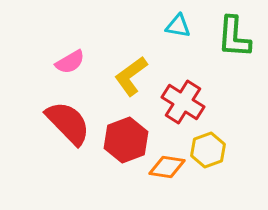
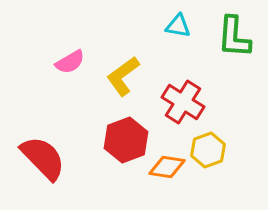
yellow L-shape: moved 8 px left
red semicircle: moved 25 px left, 35 px down
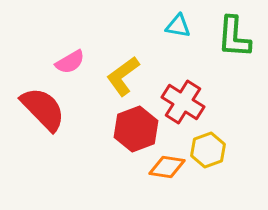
red hexagon: moved 10 px right, 11 px up
red semicircle: moved 49 px up
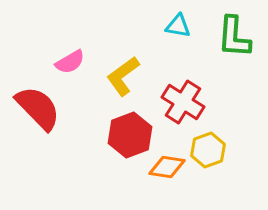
red semicircle: moved 5 px left, 1 px up
red hexagon: moved 6 px left, 6 px down
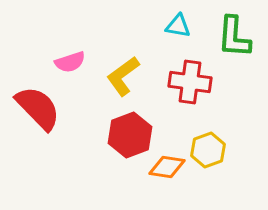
pink semicircle: rotated 12 degrees clockwise
red cross: moved 7 px right, 20 px up; rotated 24 degrees counterclockwise
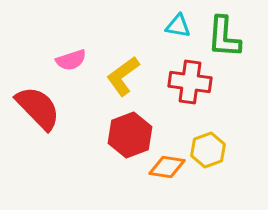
green L-shape: moved 10 px left
pink semicircle: moved 1 px right, 2 px up
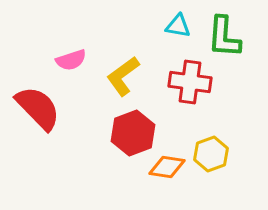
red hexagon: moved 3 px right, 2 px up
yellow hexagon: moved 3 px right, 4 px down
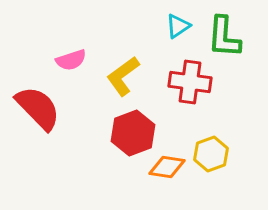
cyan triangle: rotated 44 degrees counterclockwise
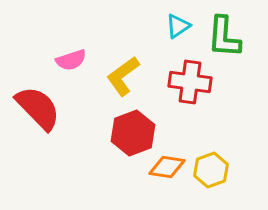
yellow hexagon: moved 16 px down
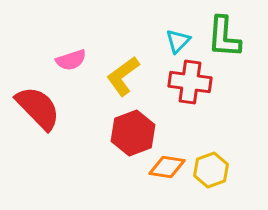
cyan triangle: moved 15 px down; rotated 12 degrees counterclockwise
